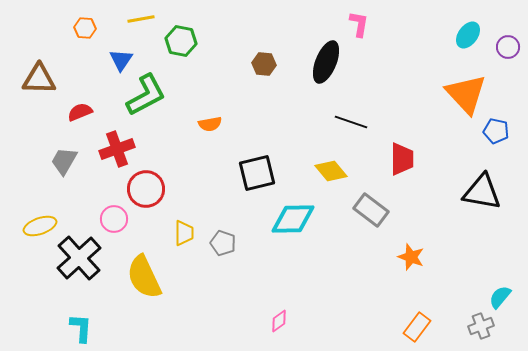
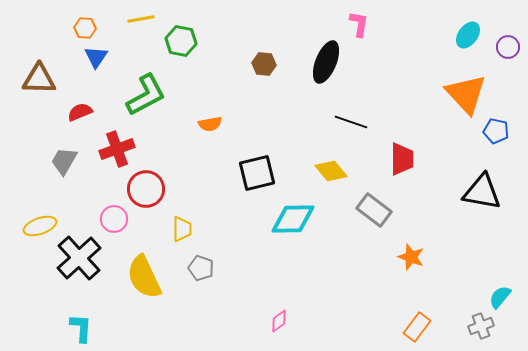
blue triangle: moved 25 px left, 3 px up
gray rectangle: moved 3 px right
yellow trapezoid: moved 2 px left, 4 px up
gray pentagon: moved 22 px left, 25 px down
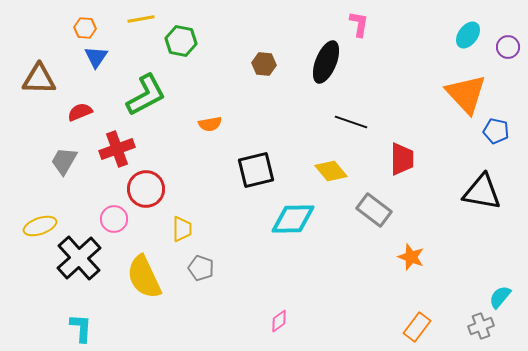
black square: moved 1 px left, 3 px up
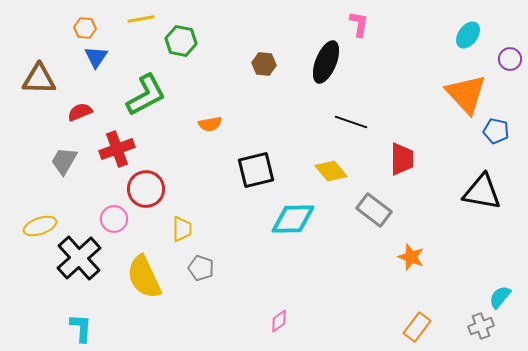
purple circle: moved 2 px right, 12 px down
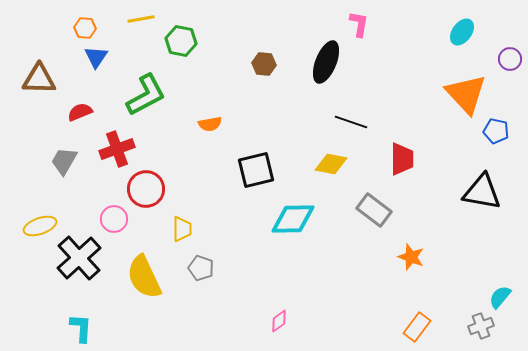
cyan ellipse: moved 6 px left, 3 px up
yellow diamond: moved 7 px up; rotated 40 degrees counterclockwise
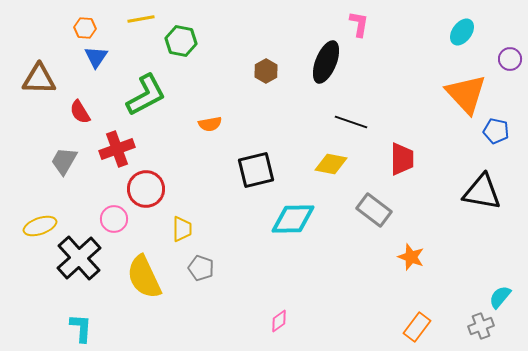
brown hexagon: moved 2 px right, 7 px down; rotated 25 degrees clockwise
red semicircle: rotated 100 degrees counterclockwise
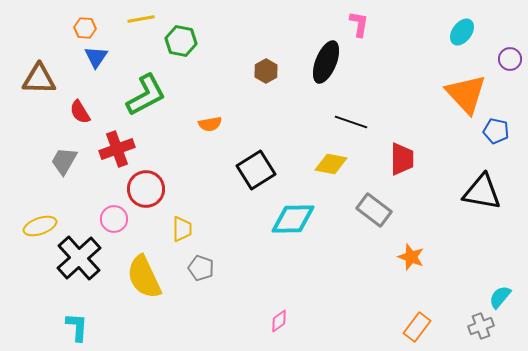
black square: rotated 18 degrees counterclockwise
cyan L-shape: moved 4 px left, 1 px up
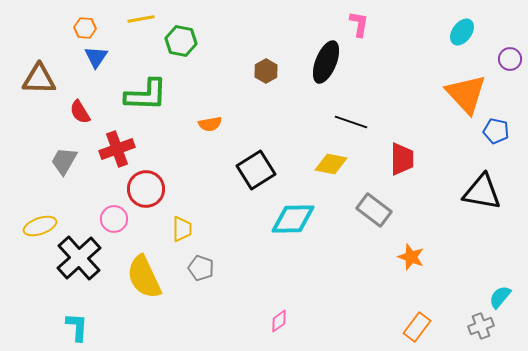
green L-shape: rotated 30 degrees clockwise
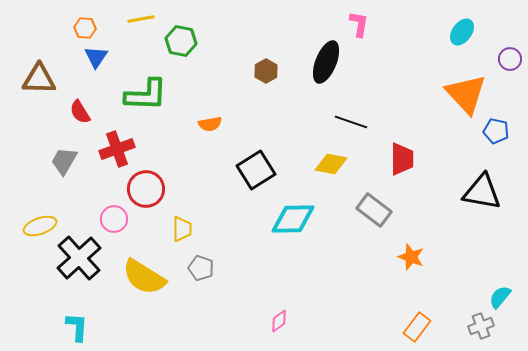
yellow semicircle: rotated 33 degrees counterclockwise
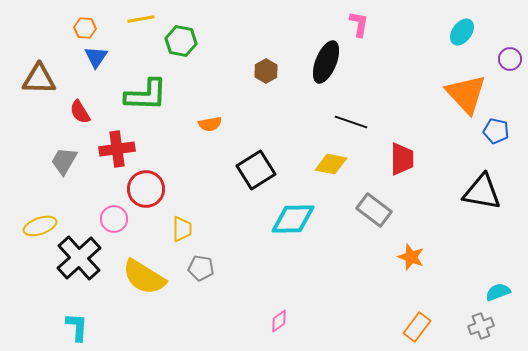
red cross: rotated 12 degrees clockwise
gray pentagon: rotated 10 degrees counterclockwise
cyan semicircle: moved 2 px left, 5 px up; rotated 30 degrees clockwise
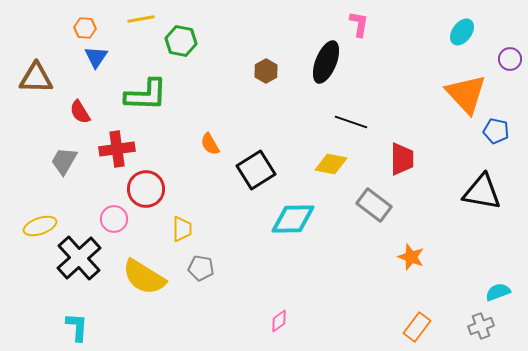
brown triangle: moved 3 px left, 1 px up
orange semicircle: moved 20 px down; rotated 70 degrees clockwise
gray rectangle: moved 5 px up
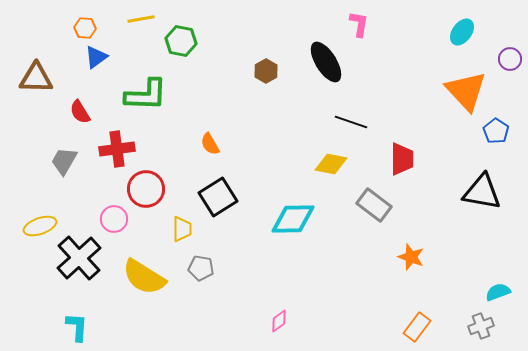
blue triangle: rotated 20 degrees clockwise
black ellipse: rotated 54 degrees counterclockwise
orange triangle: moved 3 px up
blue pentagon: rotated 20 degrees clockwise
black square: moved 38 px left, 27 px down
